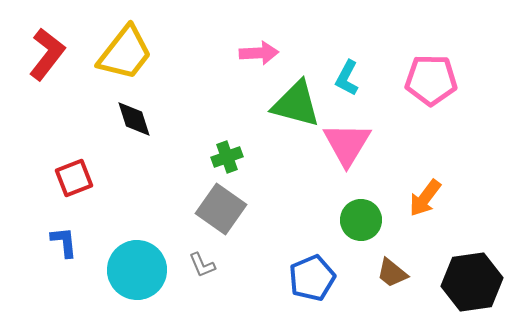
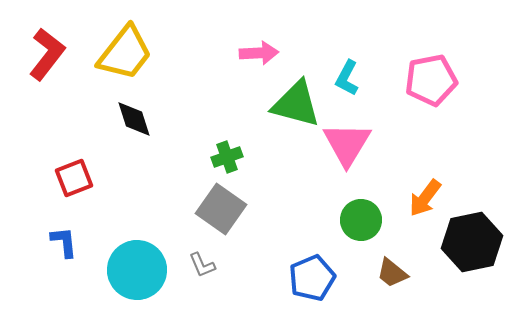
pink pentagon: rotated 12 degrees counterclockwise
black hexagon: moved 40 px up; rotated 4 degrees counterclockwise
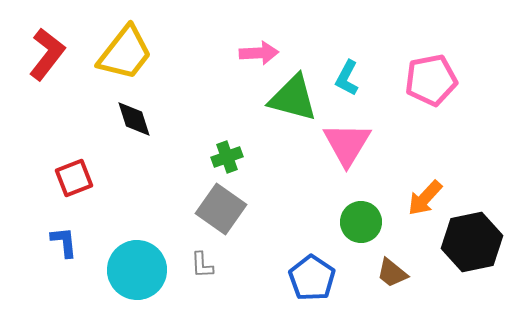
green triangle: moved 3 px left, 6 px up
orange arrow: rotated 6 degrees clockwise
green circle: moved 2 px down
gray L-shape: rotated 20 degrees clockwise
blue pentagon: rotated 15 degrees counterclockwise
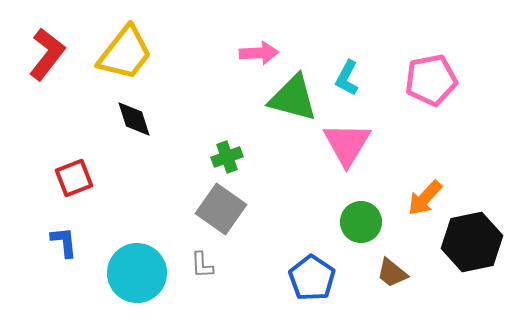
cyan circle: moved 3 px down
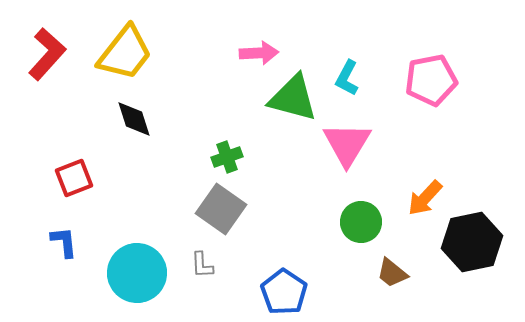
red L-shape: rotated 4 degrees clockwise
blue pentagon: moved 28 px left, 14 px down
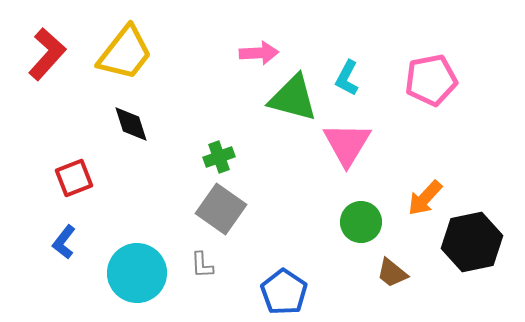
black diamond: moved 3 px left, 5 px down
green cross: moved 8 px left
blue L-shape: rotated 136 degrees counterclockwise
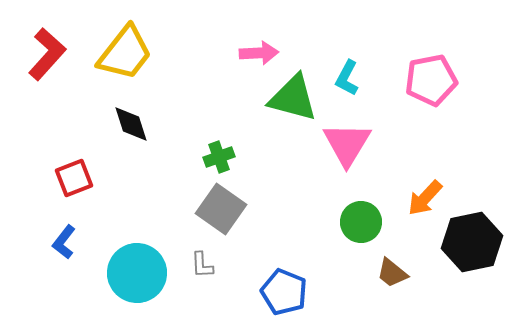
blue pentagon: rotated 12 degrees counterclockwise
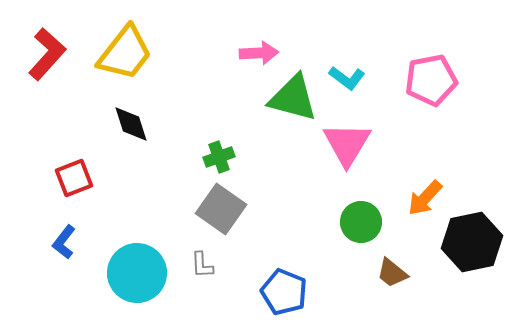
cyan L-shape: rotated 81 degrees counterclockwise
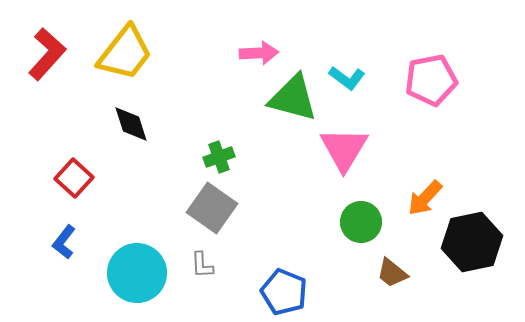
pink triangle: moved 3 px left, 5 px down
red square: rotated 27 degrees counterclockwise
gray square: moved 9 px left, 1 px up
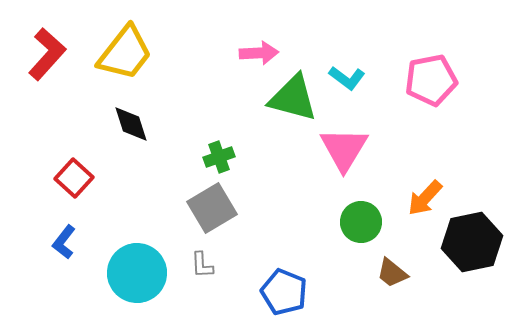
gray square: rotated 24 degrees clockwise
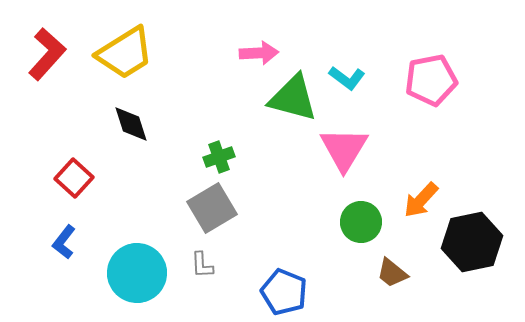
yellow trapezoid: rotated 20 degrees clockwise
orange arrow: moved 4 px left, 2 px down
